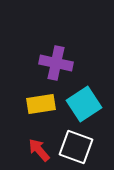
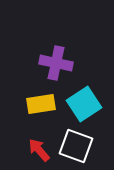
white square: moved 1 px up
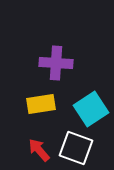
purple cross: rotated 8 degrees counterclockwise
cyan square: moved 7 px right, 5 px down
white square: moved 2 px down
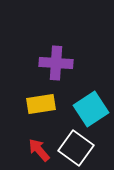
white square: rotated 16 degrees clockwise
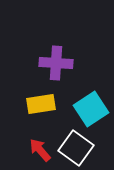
red arrow: moved 1 px right
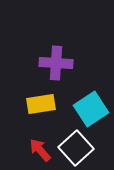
white square: rotated 12 degrees clockwise
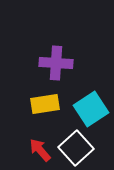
yellow rectangle: moved 4 px right
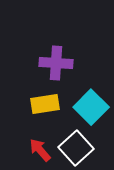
cyan square: moved 2 px up; rotated 12 degrees counterclockwise
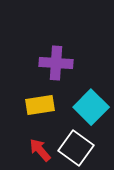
yellow rectangle: moved 5 px left, 1 px down
white square: rotated 12 degrees counterclockwise
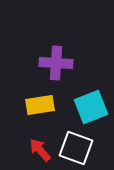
cyan square: rotated 24 degrees clockwise
white square: rotated 16 degrees counterclockwise
